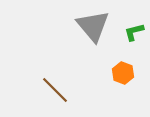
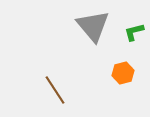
orange hexagon: rotated 25 degrees clockwise
brown line: rotated 12 degrees clockwise
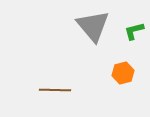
green L-shape: moved 1 px up
brown line: rotated 56 degrees counterclockwise
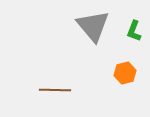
green L-shape: rotated 55 degrees counterclockwise
orange hexagon: moved 2 px right
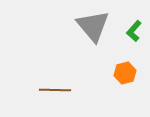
green L-shape: rotated 20 degrees clockwise
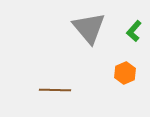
gray triangle: moved 4 px left, 2 px down
orange hexagon: rotated 10 degrees counterclockwise
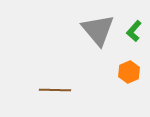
gray triangle: moved 9 px right, 2 px down
orange hexagon: moved 4 px right, 1 px up
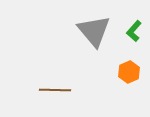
gray triangle: moved 4 px left, 1 px down
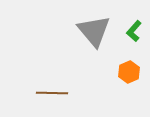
brown line: moved 3 px left, 3 px down
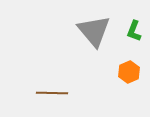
green L-shape: rotated 20 degrees counterclockwise
